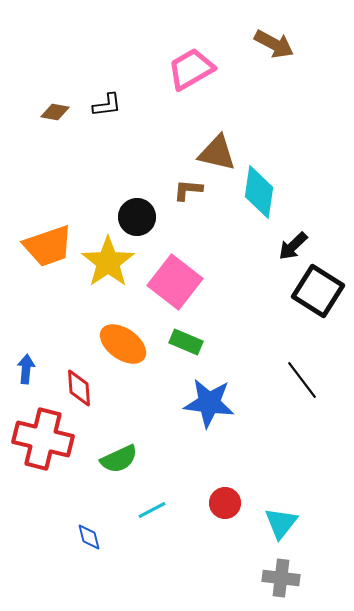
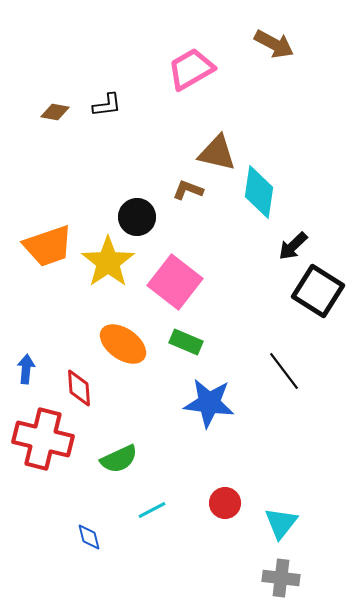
brown L-shape: rotated 16 degrees clockwise
black line: moved 18 px left, 9 px up
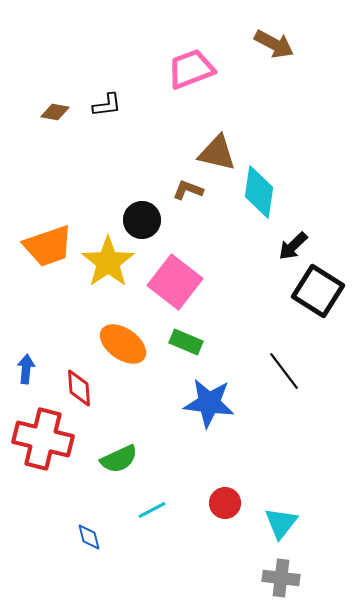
pink trapezoid: rotated 9 degrees clockwise
black circle: moved 5 px right, 3 px down
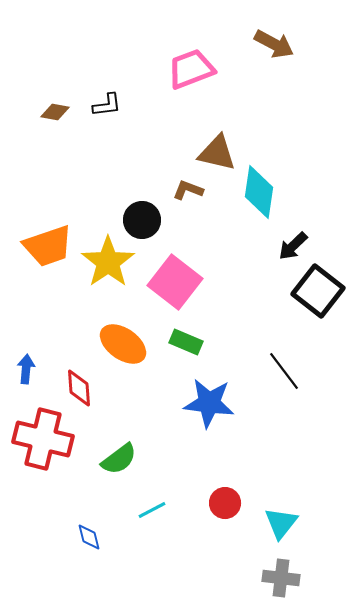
black square: rotated 6 degrees clockwise
green semicircle: rotated 12 degrees counterclockwise
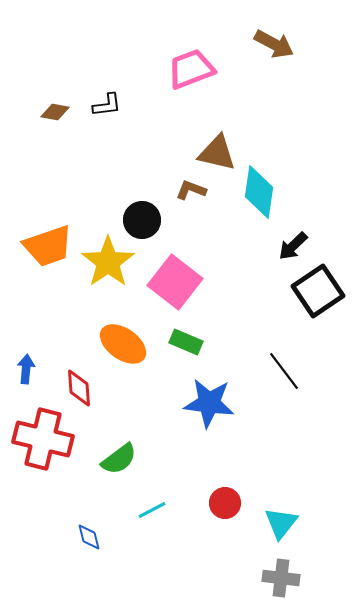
brown L-shape: moved 3 px right
black square: rotated 18 degrees clockwise
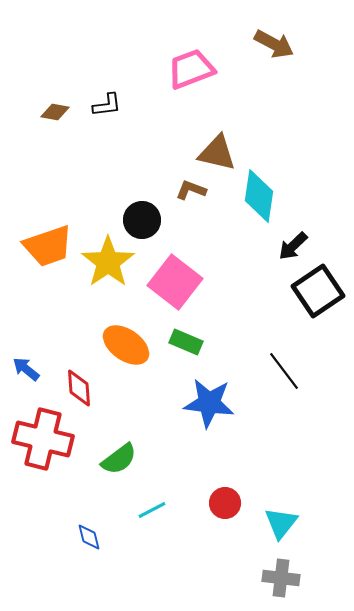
cyan diamond: moved 4 px down
orange ellipse: moved 3 px right, 1 px down
blue arrow: rotated 56 degrees counterclockwise
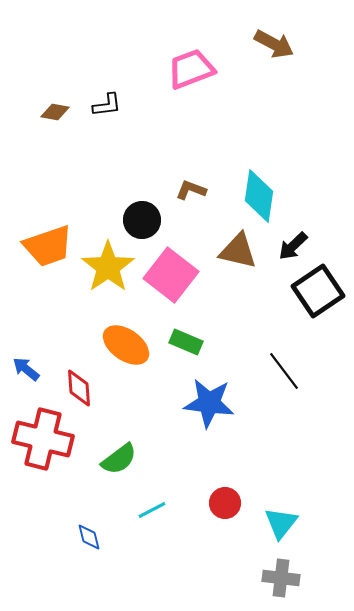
brown triangle: moved 21 px right, 98 px down
yellow star: moved 5 px down
pink square: moved 4 px left, 7 px up
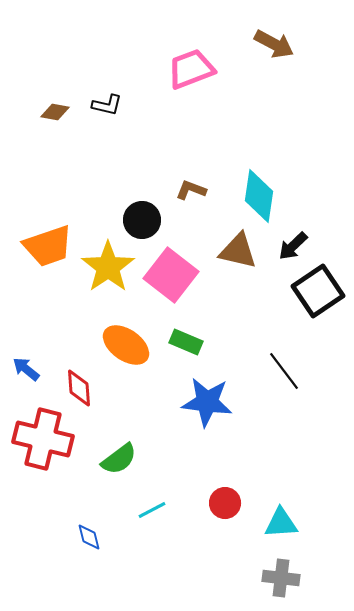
black L-shape: rotated 20 degrees clockwise
blue star: moved 2 px left, 1 px up
cyan triangle: rotated 48 degrees clockwise
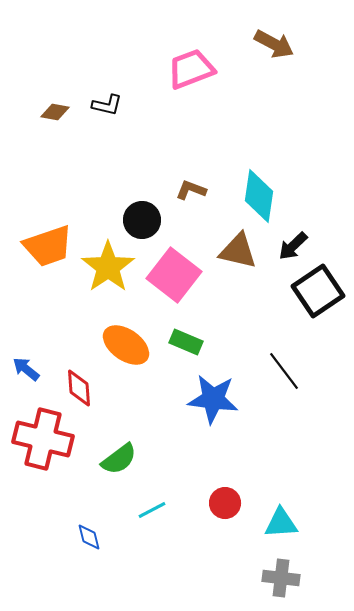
pink square: moved 3 px right
blue star: moved 6 px right, 3 px up
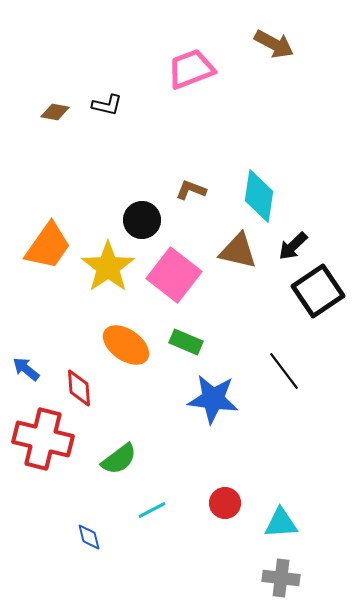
orange trapezoid: rotated 36 degrees counterclockwise
